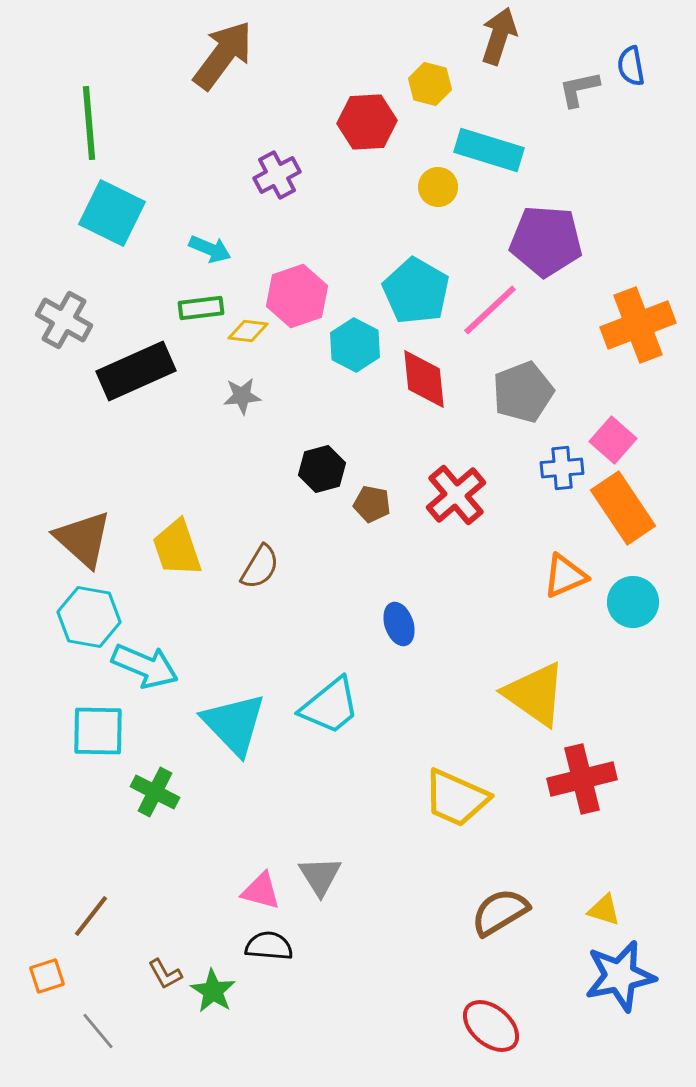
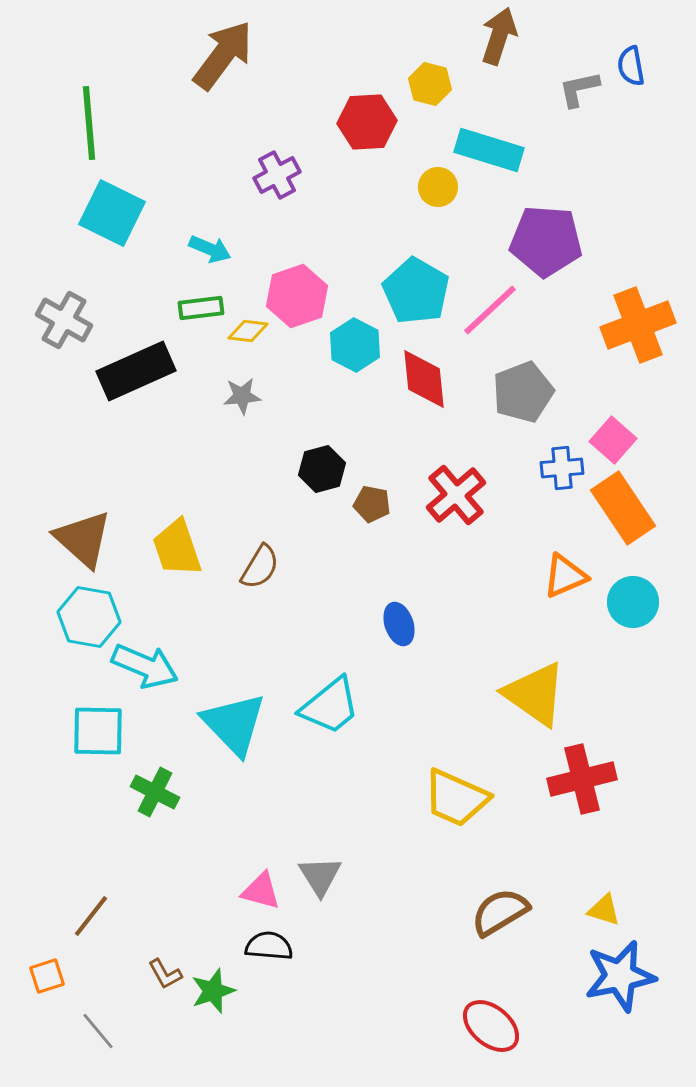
green star at (213, 991): rotated 21 degrees clockwise
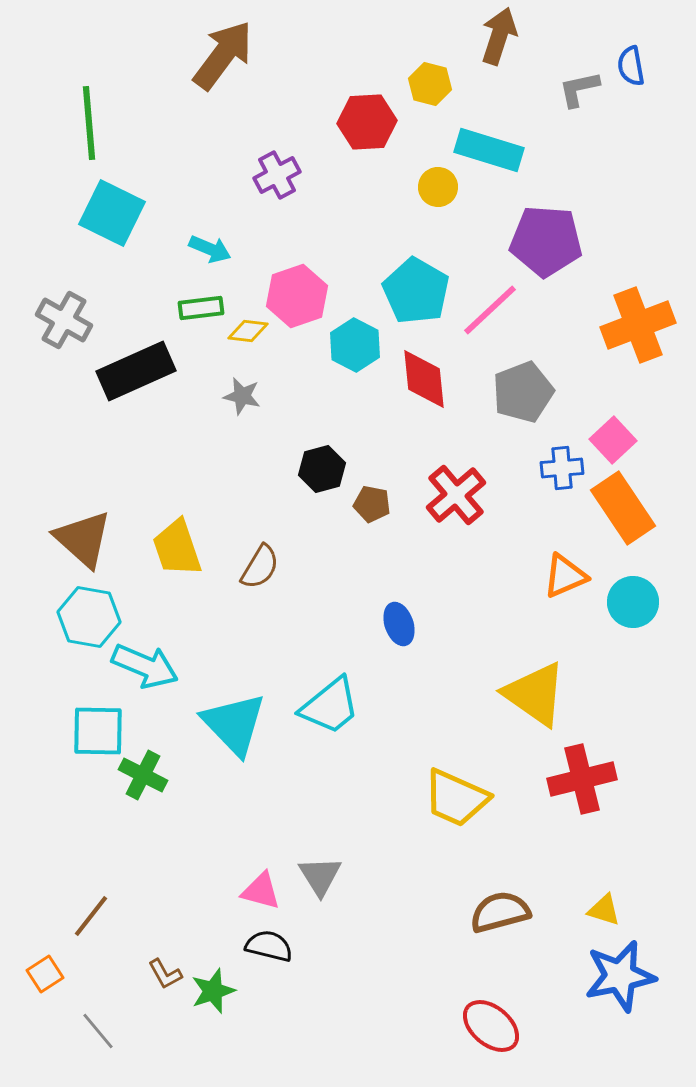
gray star at (242, 396): rotated 18 degrees clockwise
pink square at (613, 440): rotated 6 degrees clockwise
green cross at (155, 792): moved 12 px left, 17 px up
brown semicircle at (500, 912): rotated 16 degrees clockwise
black semicircle at (269, 946): rotated 9 degrees clockwise
orange square at (47, 976): moved 2 px left, 2 px up; rotated 15 degrees counterclockwise
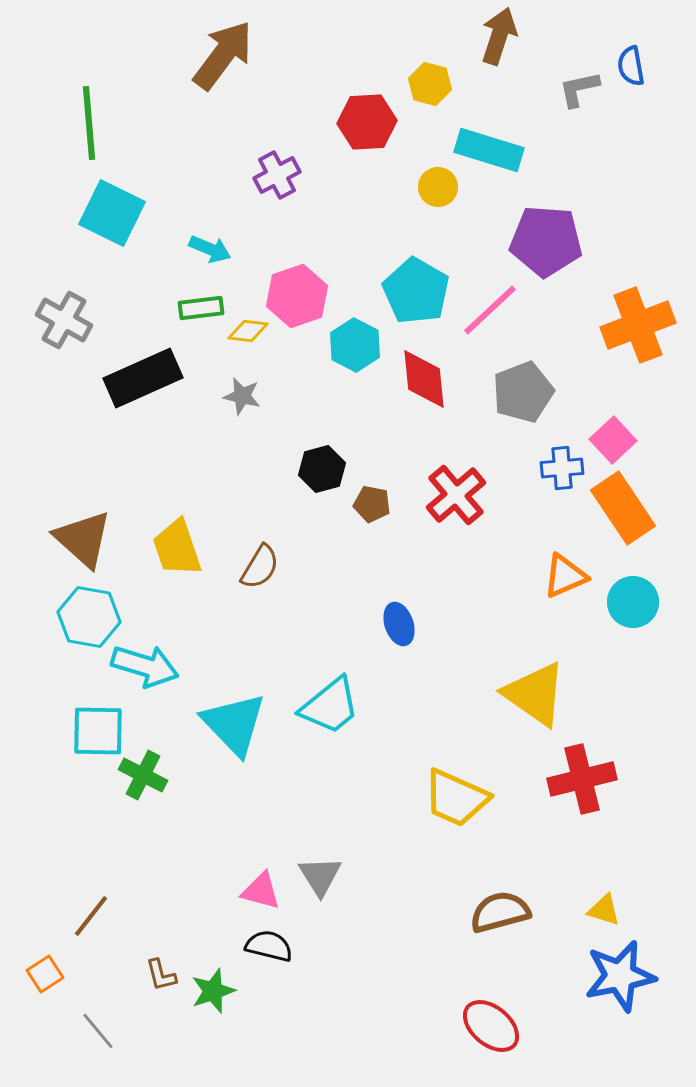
black rectangle at (136, 371): moved 7 px right, 7 px down
cyan arrow at (145, 666): rotated 6 degrees counterclockwise
brown L-shape at (165, 974): moved 4 px left, 1 px down; rotated 15 degrees clockwise
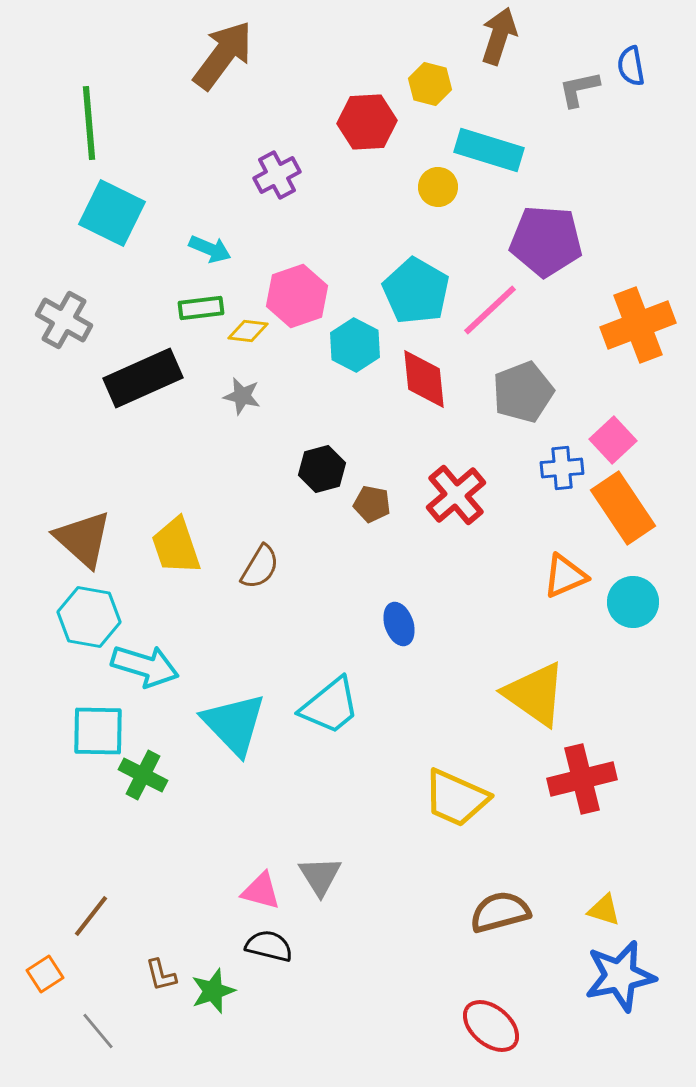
yellow trapezoid at (177, 548): moved 1 px left, 2 px up
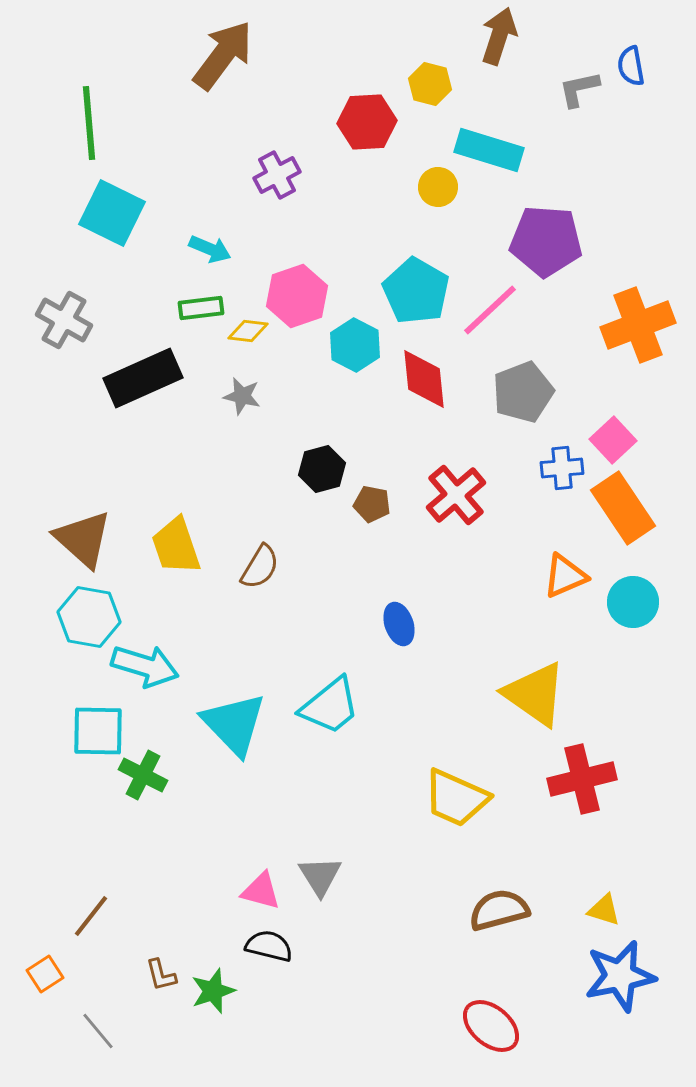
brown semicircle at (500, 912): moved 1 px left, 2 px up
